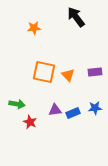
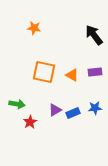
black arrow: moved 18 px right, 18 px down
orange star: rotated 16 degrees clockwise
orange triangle: moved 4 px right; rotated 16 degrees counterclockwise
purple triangle: rotated 24 degrees counterclockwise
red star: rotated 16 degrees clockwise
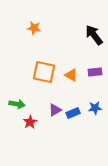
orange triangle: moved 1 px left
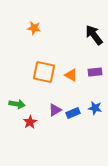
blue star: rotated 16 degrees clockwise
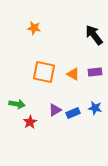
orange triangle: moved 2 px right, 1 px up
